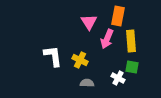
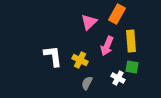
orange rectangle: moved 1 px left, 2 px up; rotated 18 degrees clockwise
pink triangle: rotated 18 degrees clockwise
pink arrow: moved 7 px down
gray semicircle: rotated 64 degrees counterclockwise
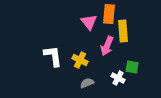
orange rectangle: moved 8 px left; rotated 24 degrees counterclockwise
pink triangle: rotated 24 degrees counterclockwise
yellow rectangle: moved 8 px left, 10 px up
gray semicircle: rotated 40 degrees clockwise
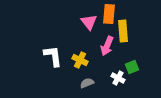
green square: rotated 32 degrees counterclockwise
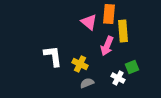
pink triangle: rotated 12 degrees counterclockwise
yellow cross: moved 4 px down
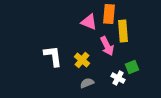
pink triangle: rotated 18 degrees counterclockwise
pink arrow: rotated 48 degrees counterclockwise
yellow cross: moved 2 px right, 4 px up; rotated 14 degrees clockwise
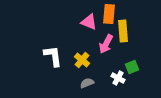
pink arrow: moved 1 px left, 2 px up; rotated 54 degrees clockwise
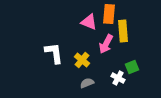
white L-shape: moved 1 px right, 3 px up
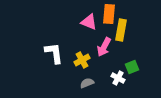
yellow rectangle: moved 2 px left, 1 px up; rotated 15 degrees clockwise
pink arrow: moved 2 px left, 3 px down
yellow cross: rotated 21 degrees clockwise
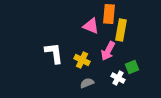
pink triangle: moved 2 px right, 4 px down
pink arrow: moved 4 px right, 4 px down
yellow cross: rotated 35 degrees counterclockwise
